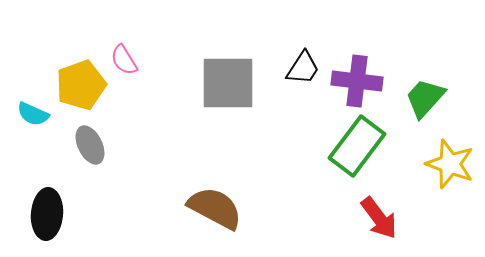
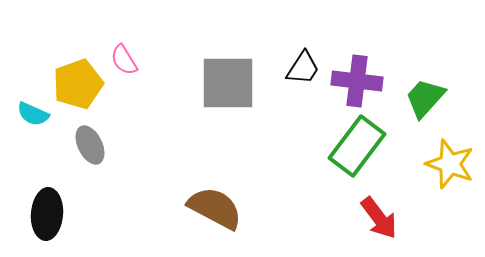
yellow pentagon: moved 3 px left, 1 px up
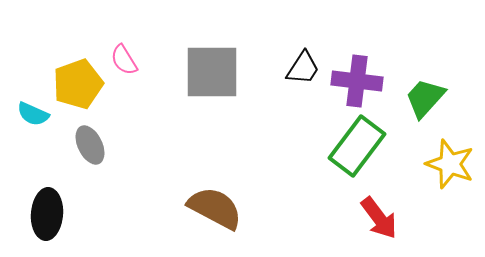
gray square: moved 16 px left, 11 px up
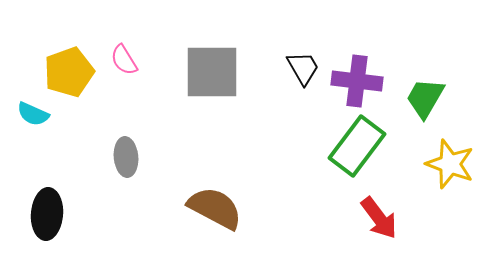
black trapezoid: rotated 63 degrees counterclockwise
yellow pentagon: moved 9 px left, 12 px up
green trapezoid: rotated 12 degrees counterclockwise
gray ellipse: moved 36 px right, 12 px down; rotated 21 degrees clockwise
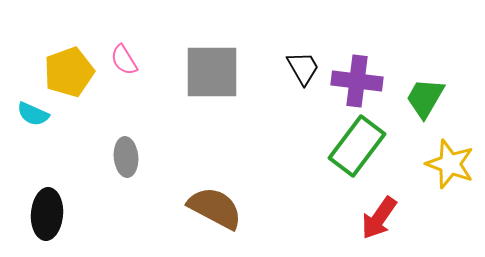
red arrow: rotated 72 degrees clockwise
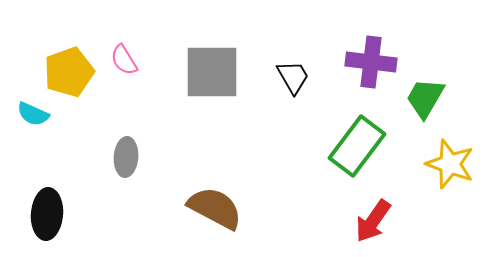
black trapezoid: moved 10 px left, 9 px down
purple cross: moved 14 px right, 19 px up
gray ellipse: rotated 9 degrees clockwise
red arrow: moved 6 px left, 3 px down
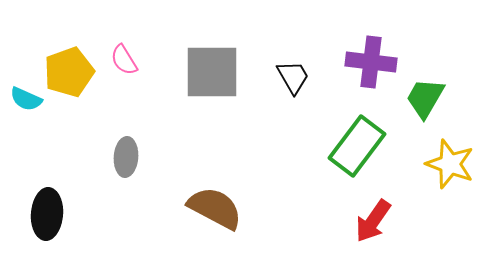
cyan semicircle: moved 7 px left, 15 px up
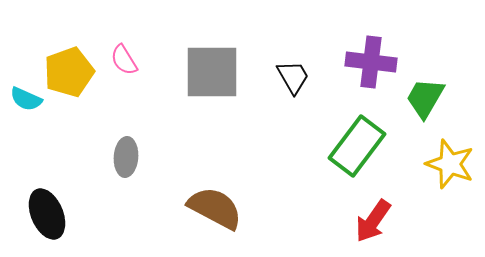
black ellipse: rotated 27 degrees counterclockwise
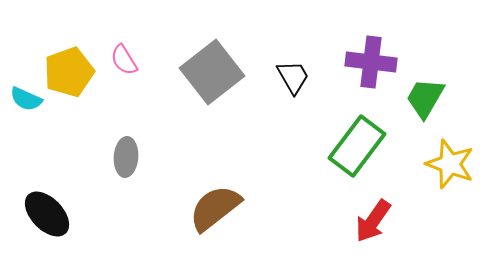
gray square: rotated 38 degrees counterclockwise
brown semicircle: rotated 66 degrees counterclockwise
black ellipse: rotated 21 degrees counterclockwise
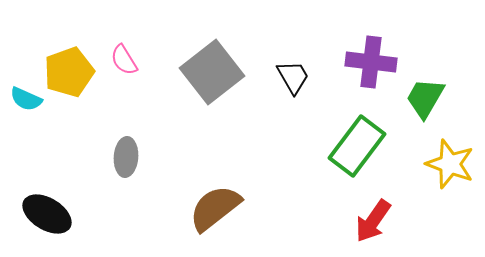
black ellipse: rotated 15 degrees counterclockwise
